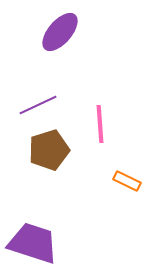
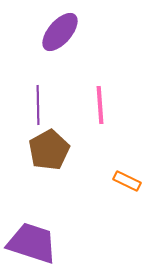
purple line: rotated 66 degrees counterclockwise
pink line: moved 19 px up
brown pentagon: rotated 12 degrees counterclockwise
purple trapezoid: moved 1 px left
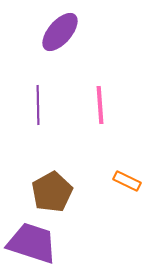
brown pentagon: moved 3 px right, 42 px down
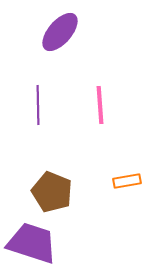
orange rectangle: rotated 36 degrees counterclockwise
brown pentagon: rotated 21 degrees counterclockwise
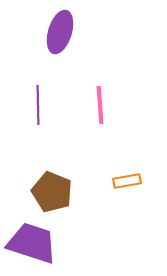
purple ellipse: rotated 24 degrees counterclockwise
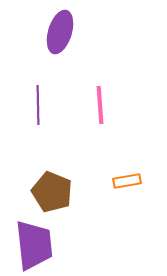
purple trapezoid: moved 2 px right, 2 px down; rotated 66 degrees clockwise
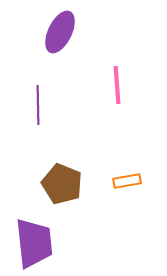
purple ellipse: rotated 9 degrees clockwise
pink line: moved 17 px right, 20 px up
brown pentagon: moved 10 px right, 8 px up
purple trapezoid: moved 2 px up
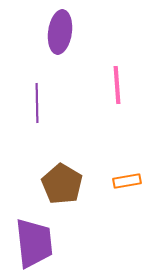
purple ellipse: rotated 18 degrees counterclockwise
purple line: moved 1 px left, 2 px up
brown pentagon: rotated 9 degrees clockwise
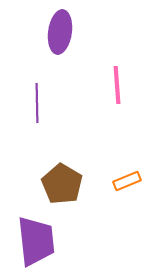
orange rectangle: rotated 12 degrees counterclockwise
purple trapezoid: moved 2 px right, 2 px up
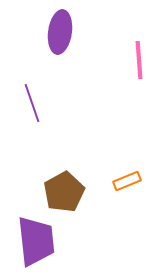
pink line: moved 22 px right, 25 px up
purple line: moved 5 px left; rotated 18 degrees counterclockwise
brown pentagon: moved 2 px right, 8 px down; rotated 12 degrees clockwise
